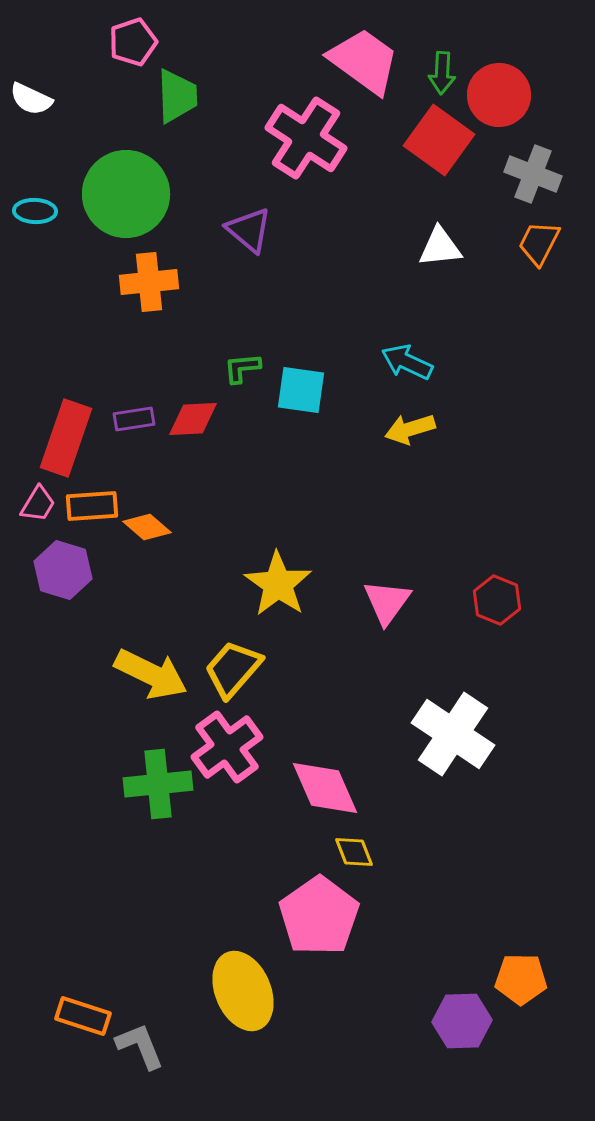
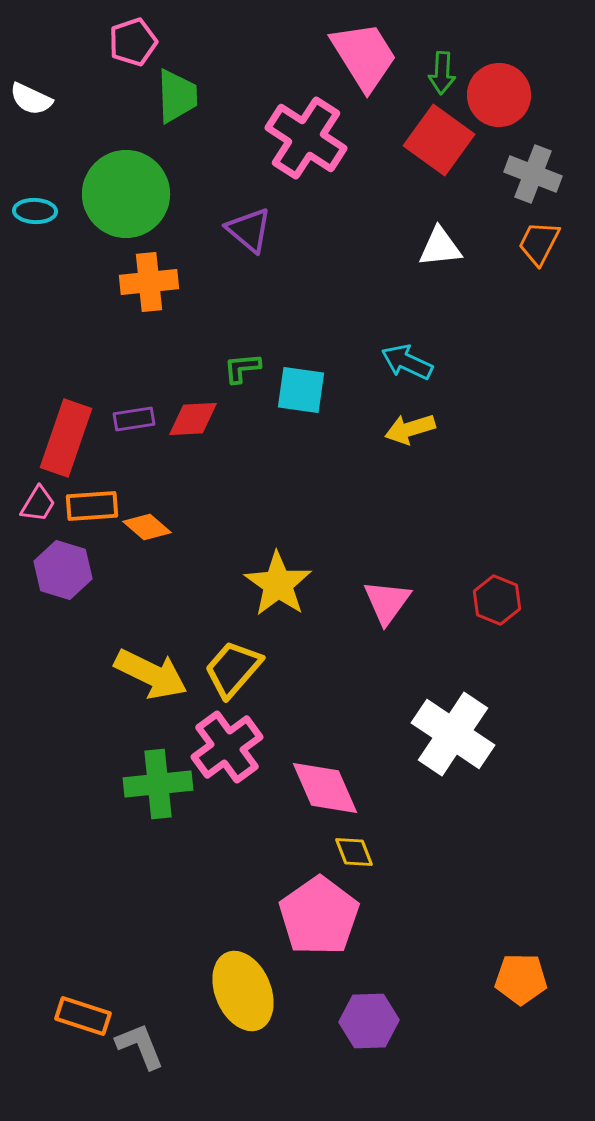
pink trapezoid at (364, 61): moved 5 px up; rotated 22 degrees clockwise
purple hexagon at (462, 1021): moved 93 px left
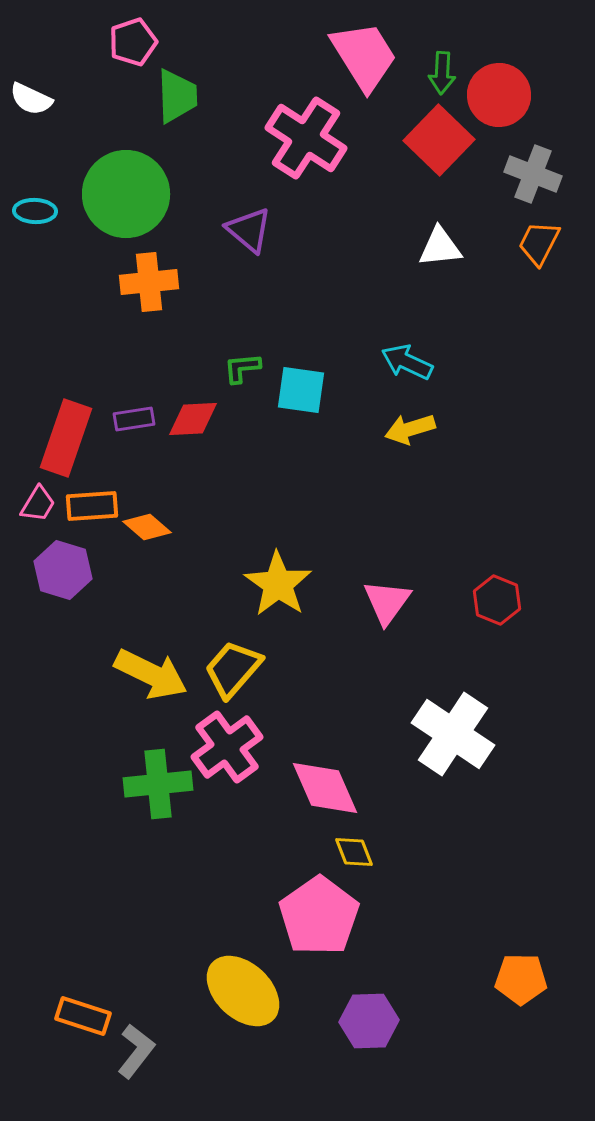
red square at (439, 140): rotated 8 degrees clockwise
yellow ellipse at (243, 991): rotated 24 degrees counterclockwise
gray L-shape at (140, 1046): moved 4 px left, 5 px down; rotated 60 degrees clockwise
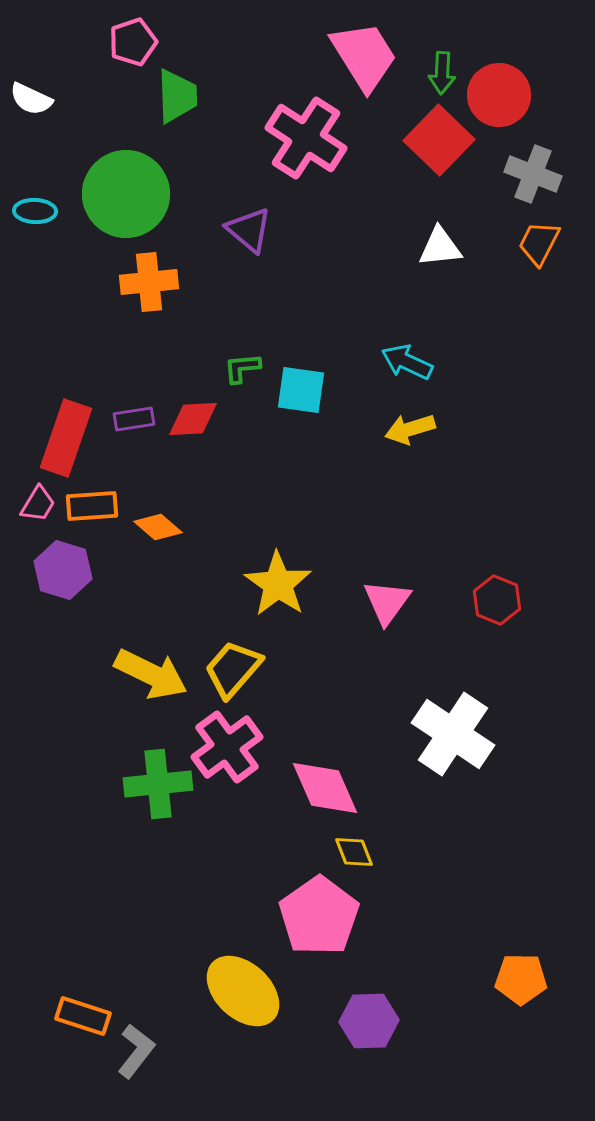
orange diamond at (147, 527): moved 11 px right
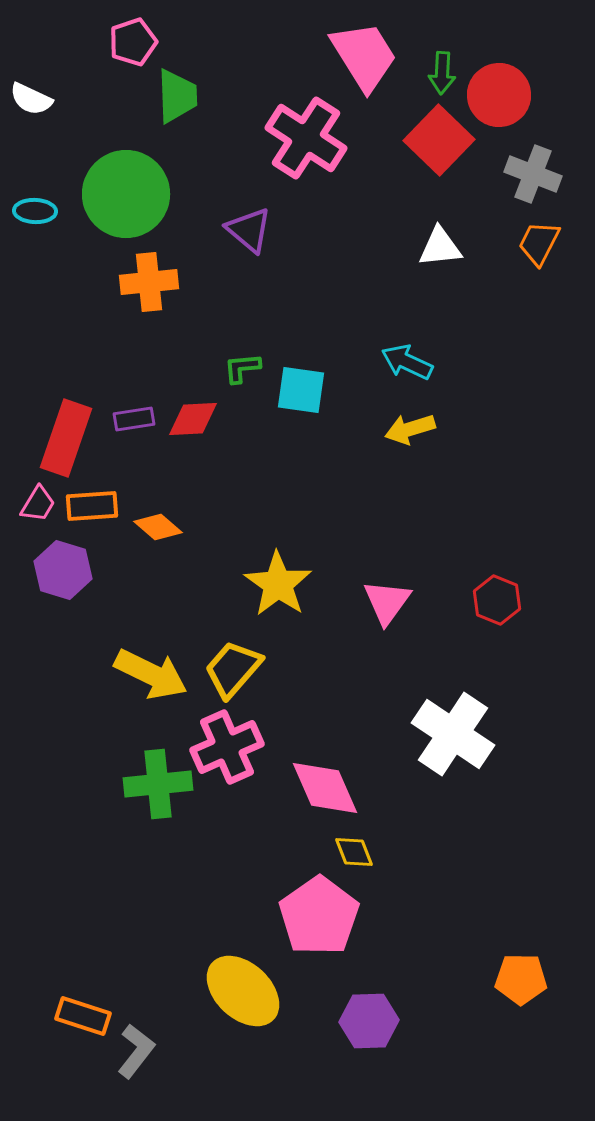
pink cross at (227, 747): rotated 12 degrees clockwise
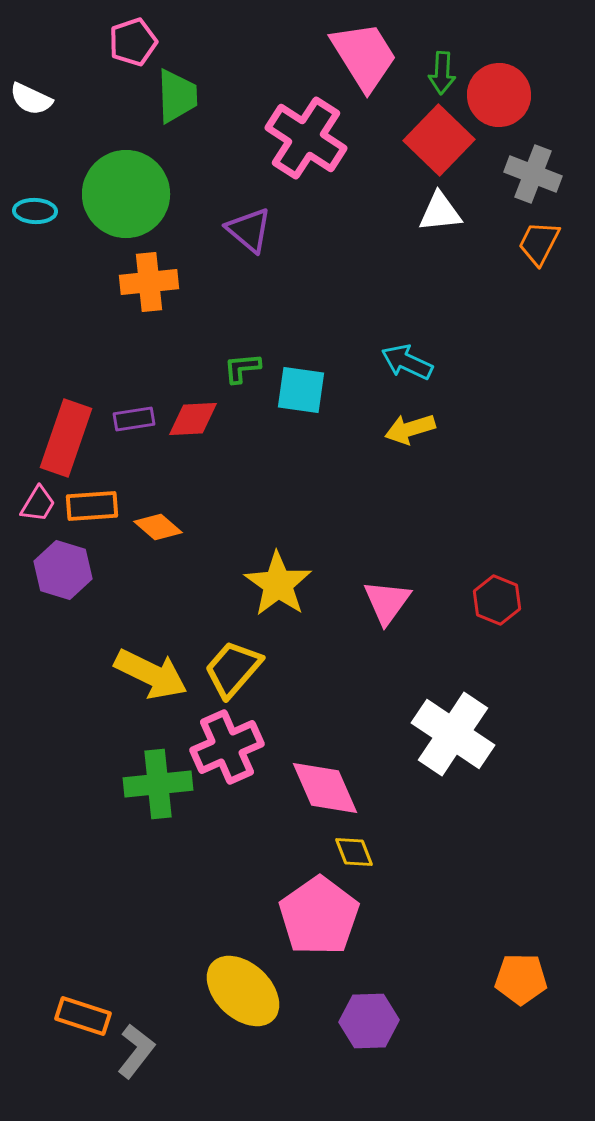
white triangle at (440, 247): moved 35 px up
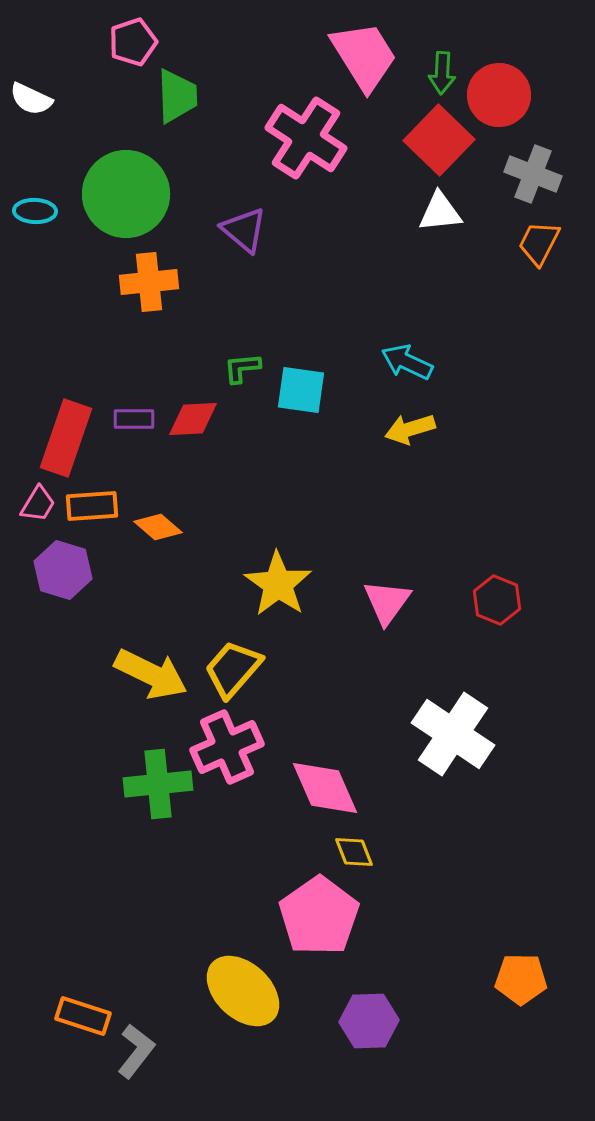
purple triangle at (249, 230): moved 5 px left
purple rectangle at (134, 419): rotated 9 degrees clockwise
